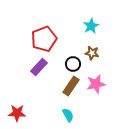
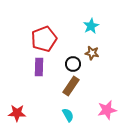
purple rectangle: rotated 42 degrees counterclockwise
pink star: moved 11 px right, 26 px down
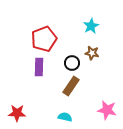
black circle: moved 1 px left, 1 px up
pink star: rotated 24 degrees clockwise
cyan semicircle: moved 3 px left, 2 px down; rotated 48 degrees counterclockwise
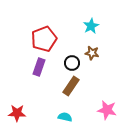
purple rectangle: rotated 18 degrees clockwise
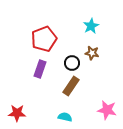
purple rectangle: moved 1 px right, 2 px down
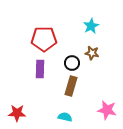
red pentagon: rotated 20 degrees clockwise
purple rectangle: rotated 18 degrees counterclockwise
brown rectangle: rotated 18 degrees counterclockwise
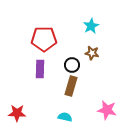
black circle: moved 2 px down
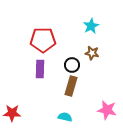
red pentagon: moved 1 px left, 1 px down
red star: moved 5 px left
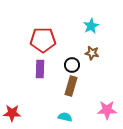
pink star: rotated 12 degrees counterclockwise
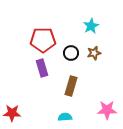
brown star: moved 2 px right; rotated 24 degrees counterclockwise
black circle: moved 1 px left, 12 px up
purple rectangle: moved 2 px right, 1 px up; rotated 18 degrees counterclockwise
cyan semicircle: rotated 16 degrees counterclockwise
